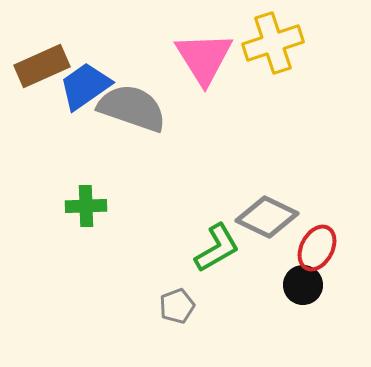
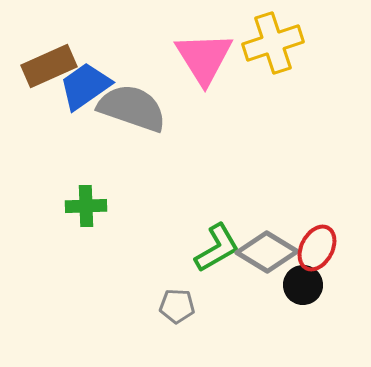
brown rectangle: moved 7 px right
gray diamond: moved 35 px down; rotated 6 degrees clockwise
gray pentagon: rotated 24 degrees clockwise
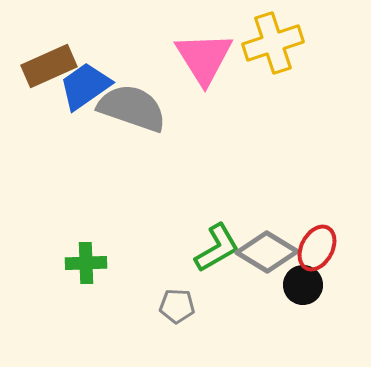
green cross: moved 57 px down
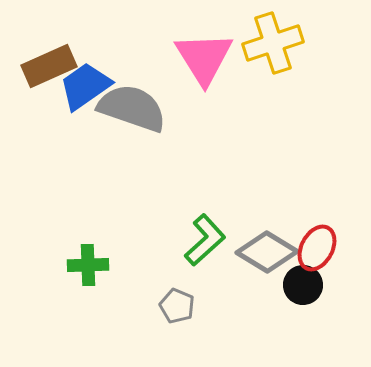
green L-shape: moved 12 px left, 8 px up; rotated 12 degrees counterclockwise
green cross: moved 2 px right, 2 px down
gray pentagon: rotated 20 degrees clockwise
